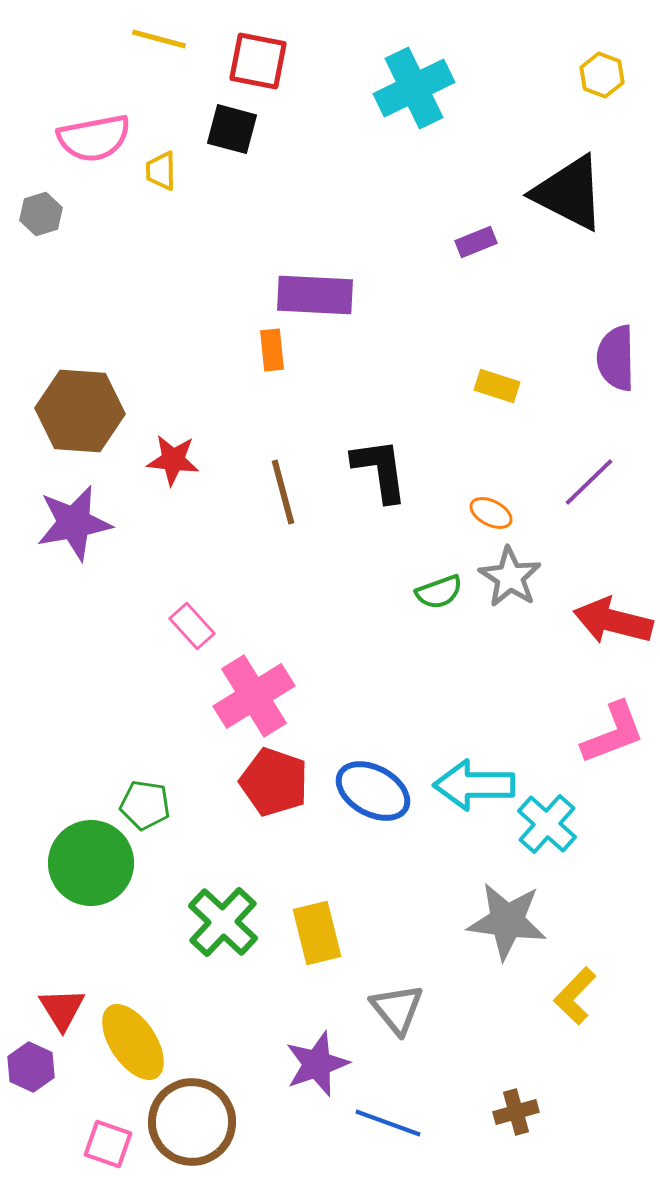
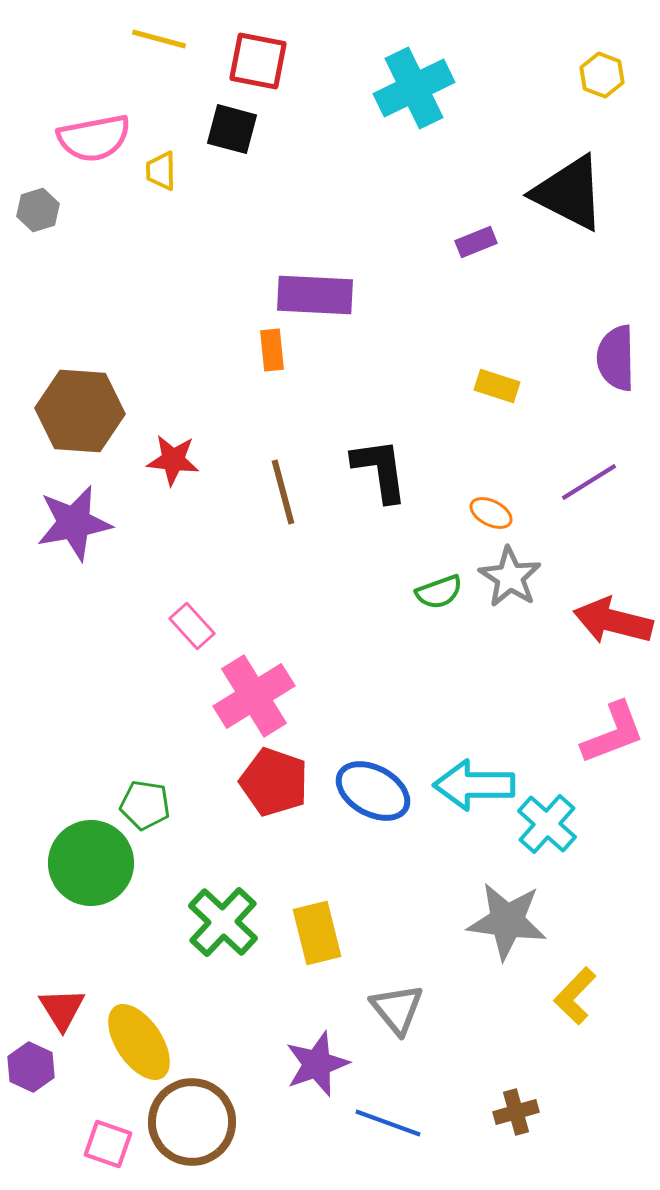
gray hexagon at (41, 214): moved 3 px left, 4 px up
purple line at (589, 482): rotated 12 degrees clockwise
yellow ellipse at (133, 1042): moved 6 px right
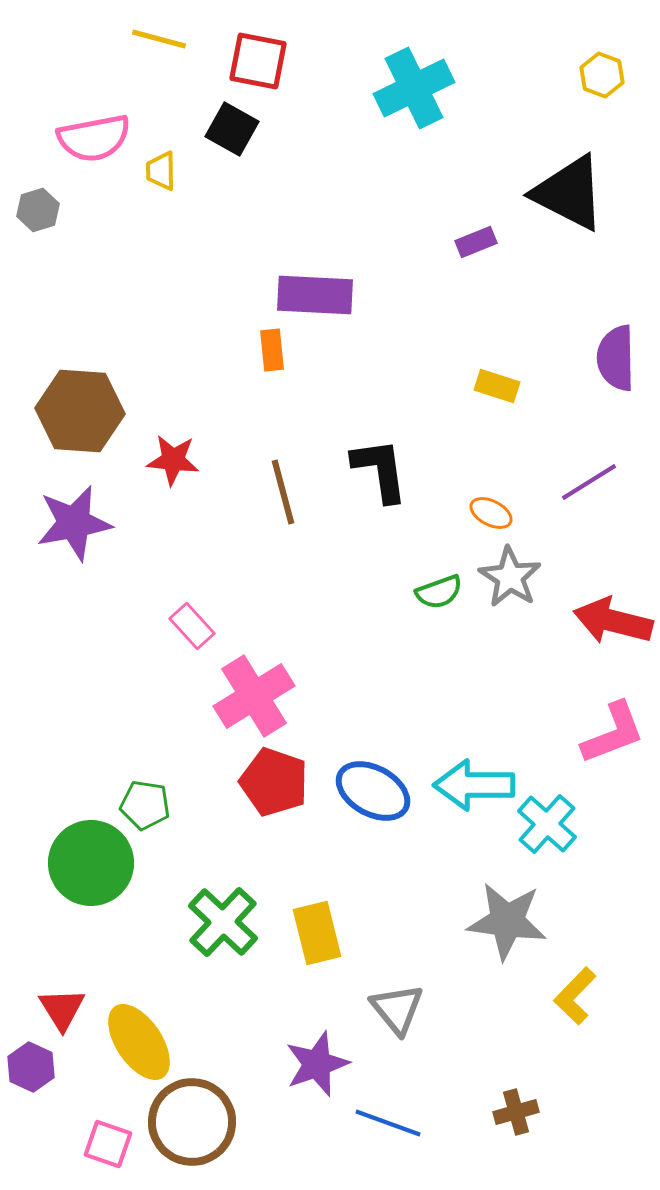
black square at (232, 129): rotated 14 degrees clockwise
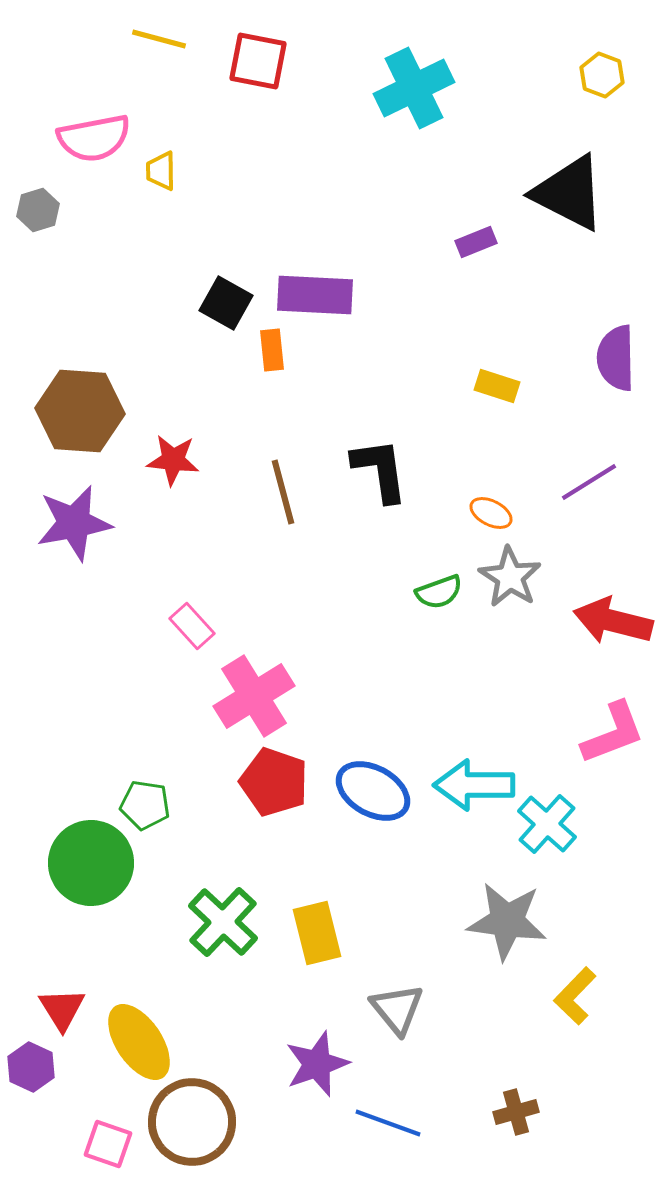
black square at (232, 129): moved 6 px left, 174 px down
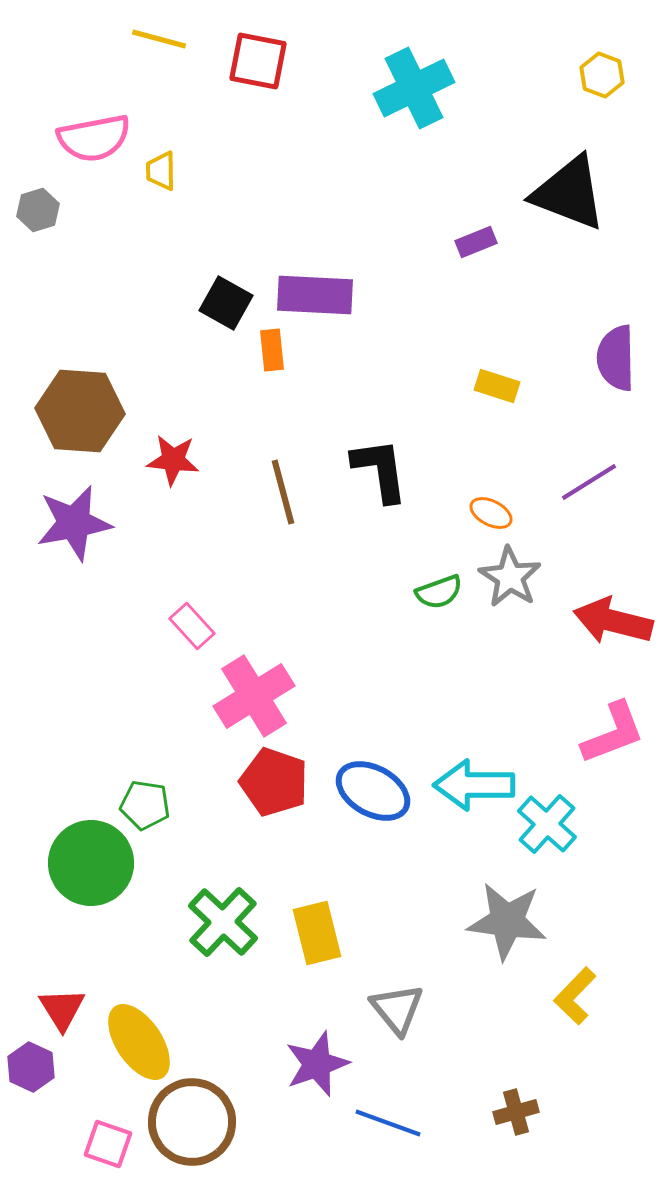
black triangle at (569, 193): rotated 6 degrees counterclockwise
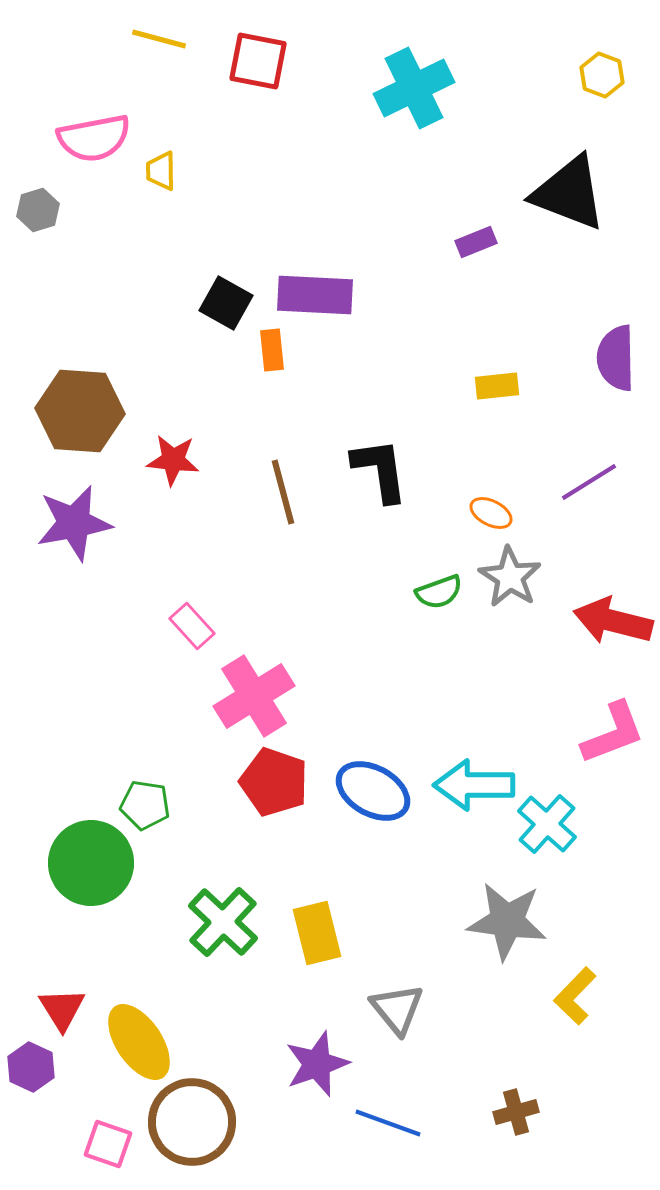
yellow rectangle at (497, 386): rotated 24 degrees counterclockwise
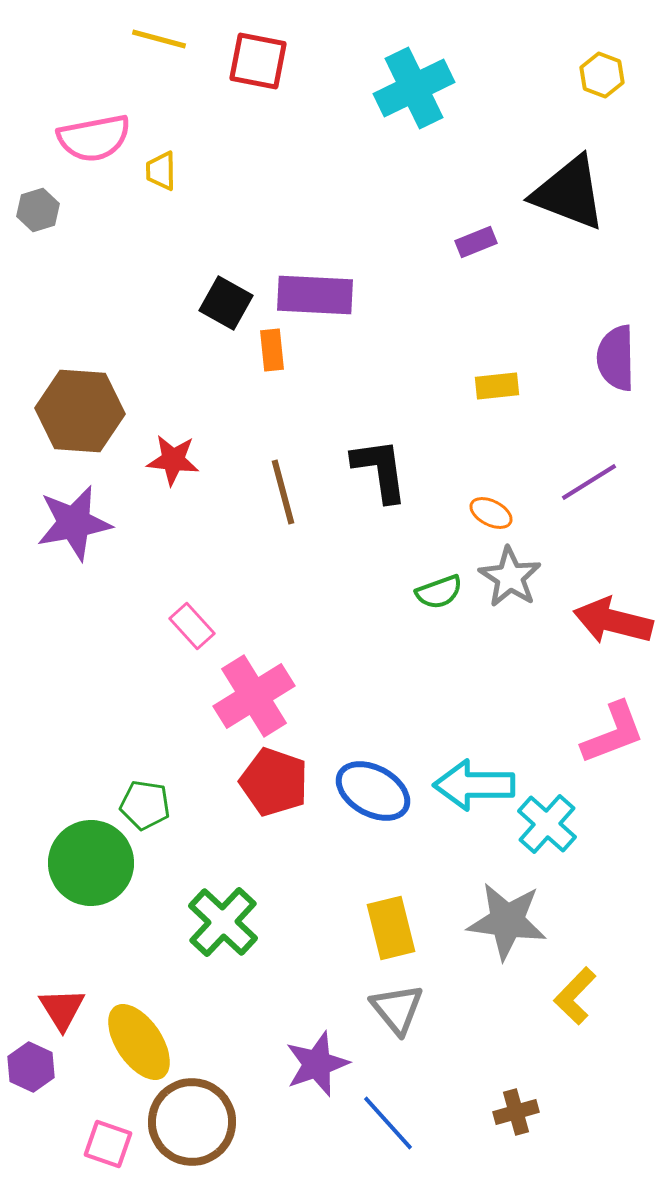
yellow rectangle at (317, 933): moved 74 px right, 5 px up
blue line at (388, 1123): rotated 28 degrees clockwise
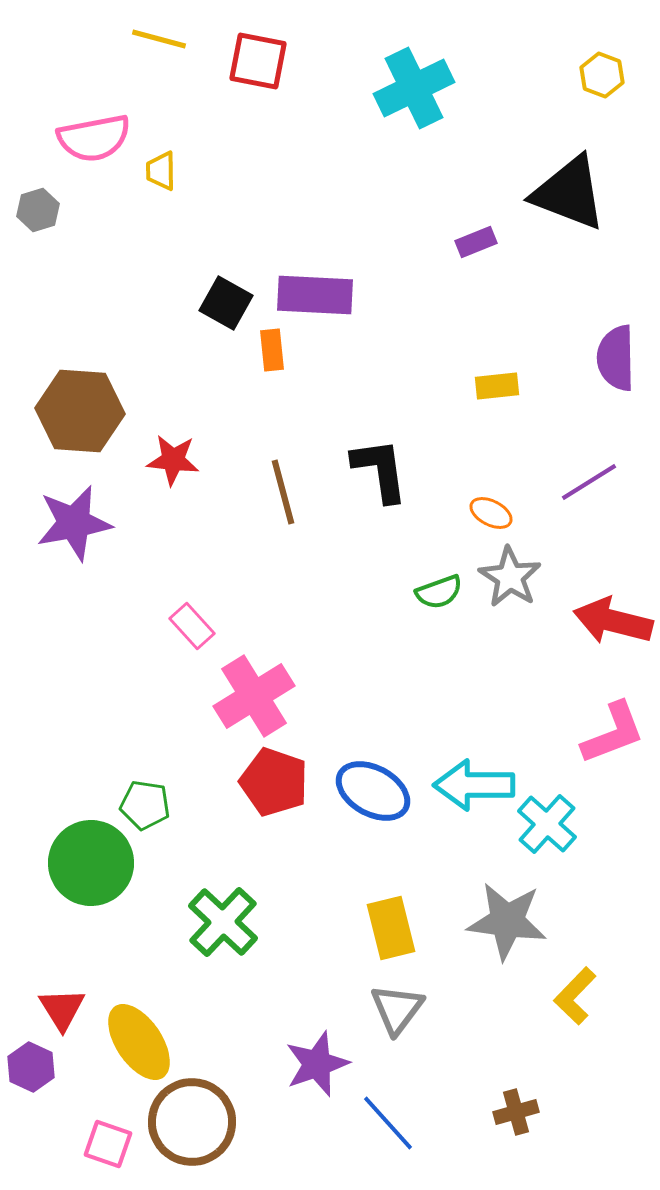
gray triangle at (397, 1009): rotated 16 degrees clockwise
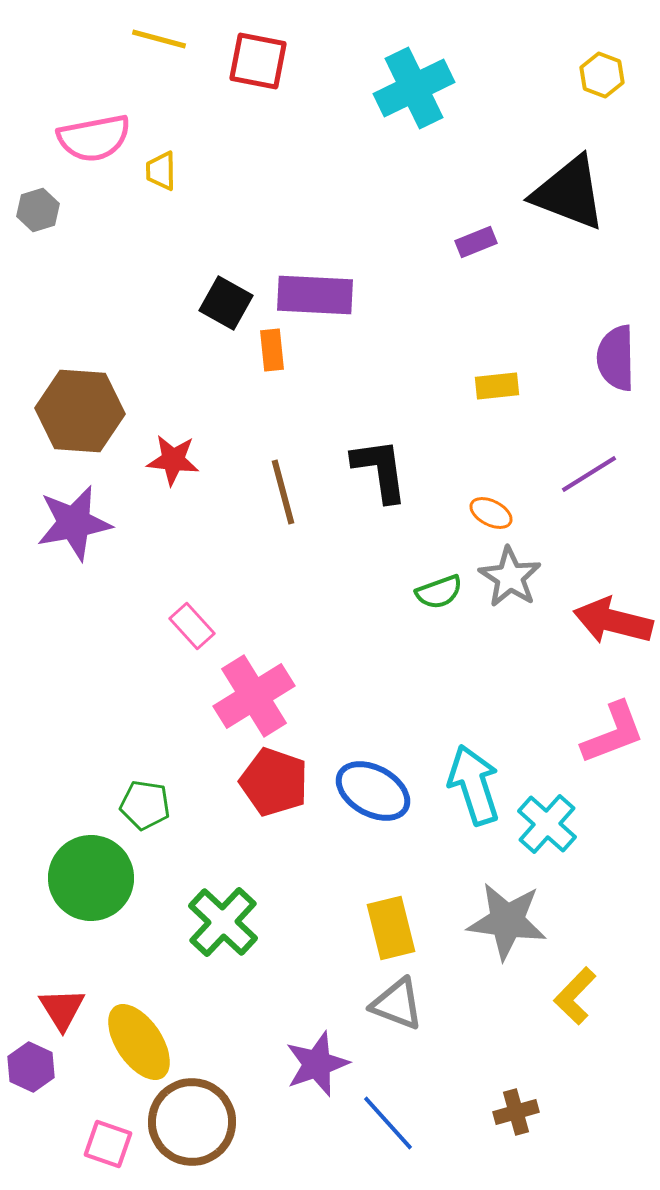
purple line at (589, 482): moved 8 px up
cyan arrow at (474, 785): rotated 72 degrees clockwise
green circle at (91, 863): moved 15 px down
gray triangle at (397, 1009): moved 5 px up; rotated 46 degrees counterclockwise
